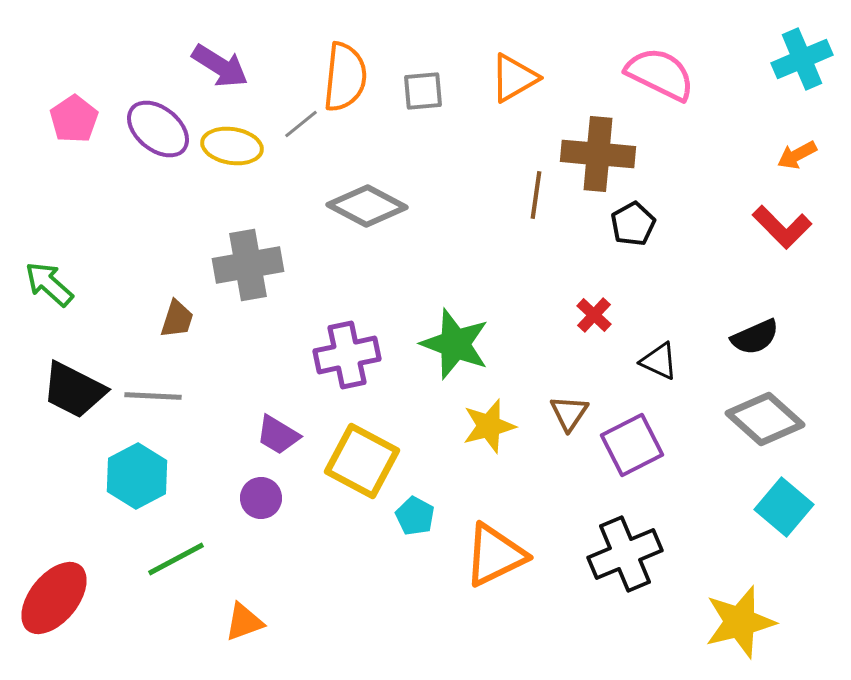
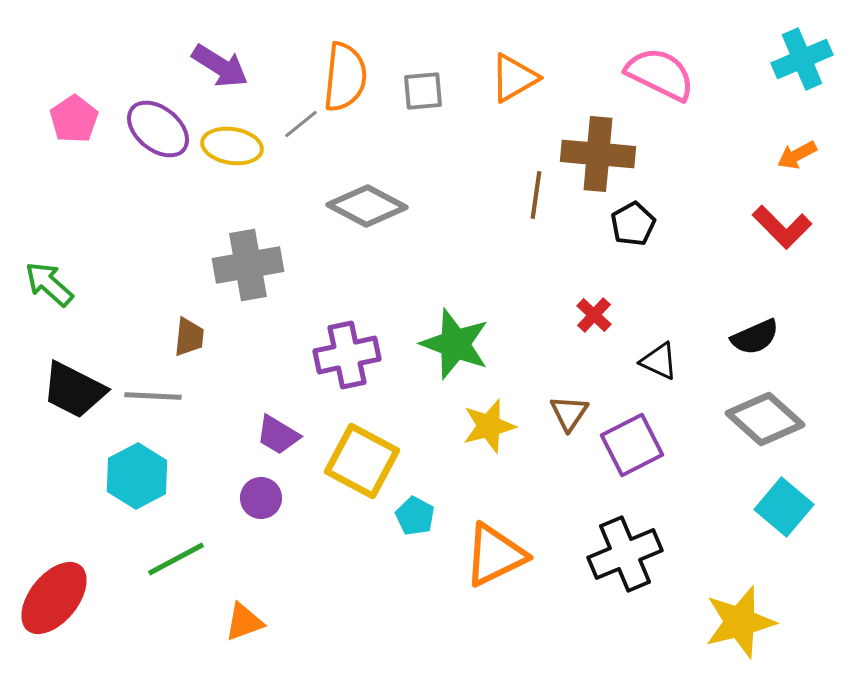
brown trapezoid at (177, 319): moved 12 px right, 18 px down; rotated 12 degrees counterclockwise
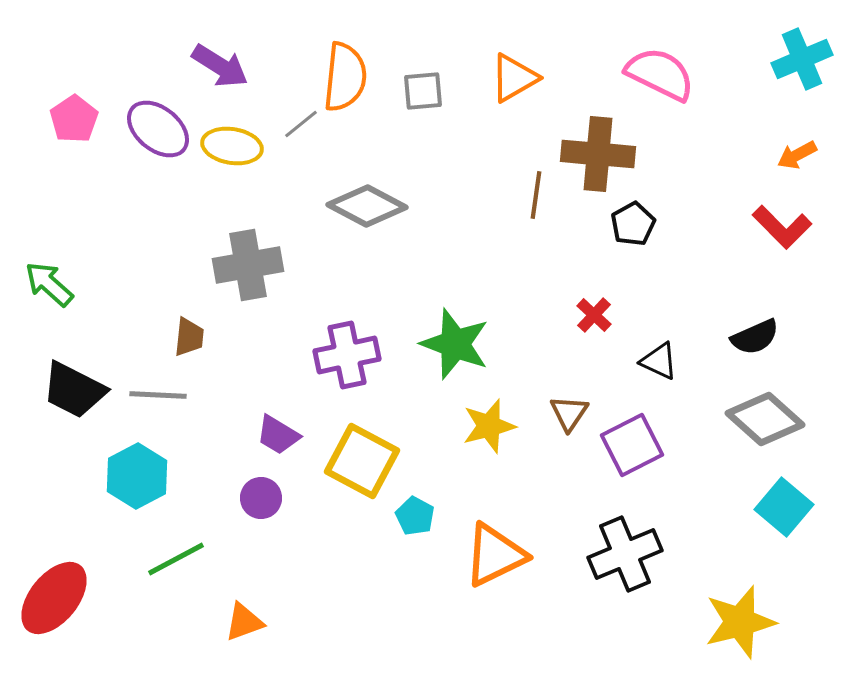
gray line at (153, 396): moved 5 px right, 1 px up
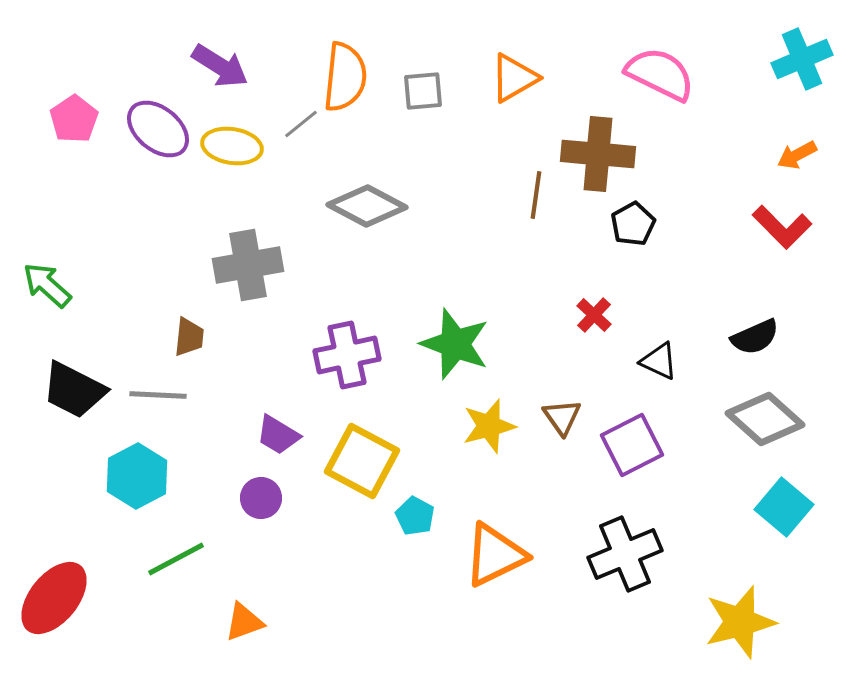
green arrow at (49, 284): moved 2 px left, 1 px down
brown triangle at (569, 413): moved 7 px left, 4 px down; rotated 9 degrees counterclockwise
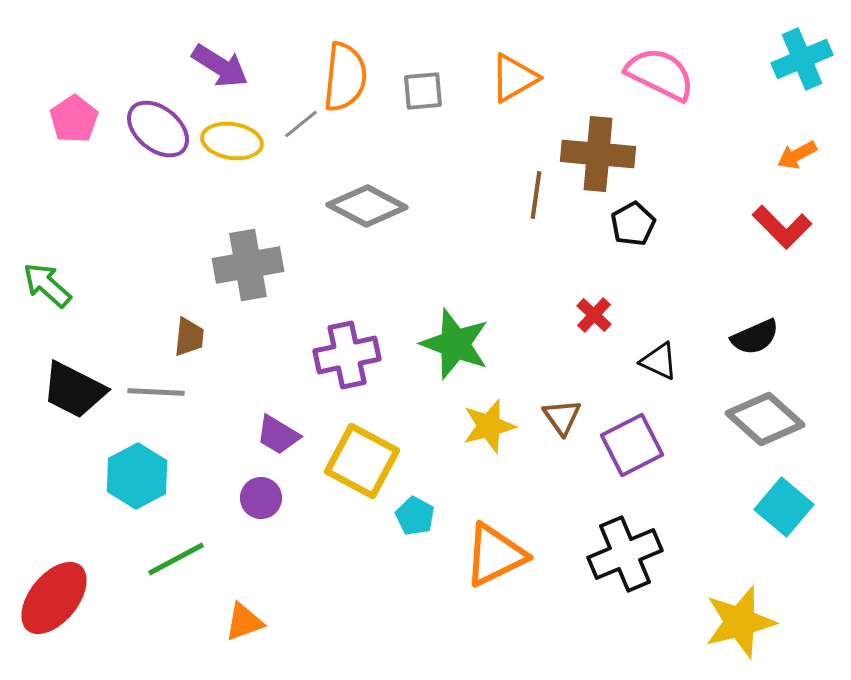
yellow ellipse at (232, 146): moved 5 px up
gray line at (158, 395): moved 2 px left, 3 px up
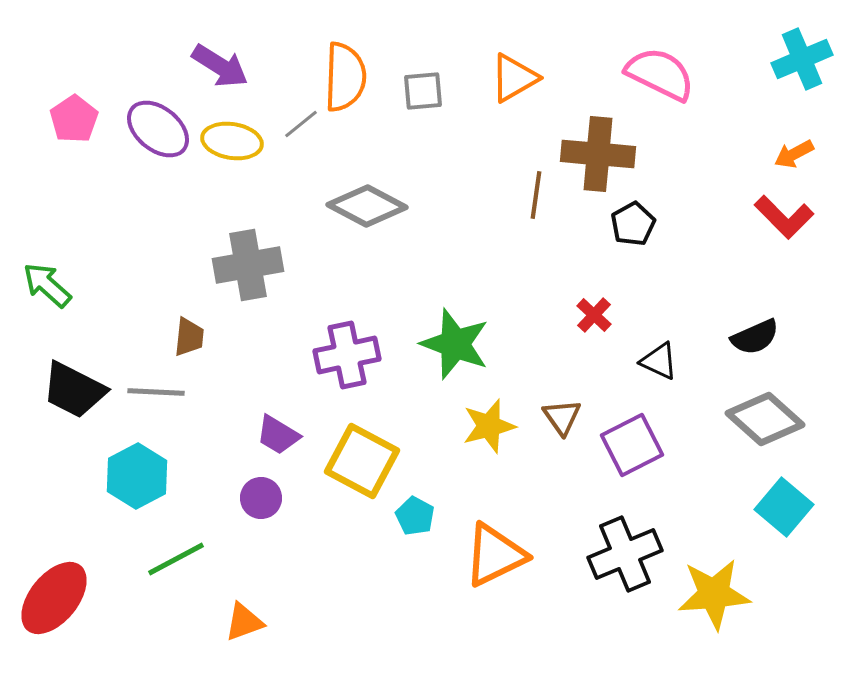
orange semicircle at (345, 77): rotated 4 degrees counterclockwise
orange arrow at (797, 155): moved 3 px left, 1 px up
red L-shape at (782, 227): moved 2 px right, 10 px up
yellow star at (740, 622): moved 26 px left, 28 px up; rotated 10 degrees clockwise
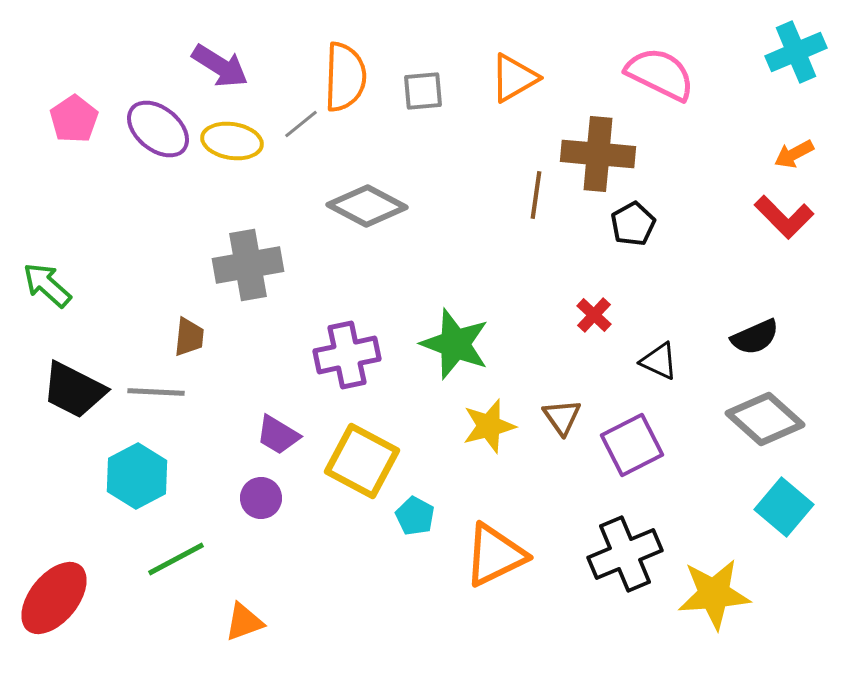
cyan cross at (802, 59): moved 6 px left, 7 px up
